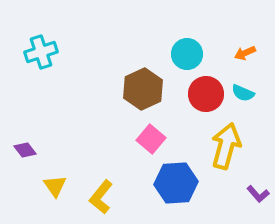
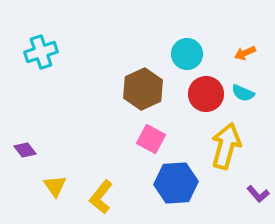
pink square: rotated 12 degrees counterclockwise
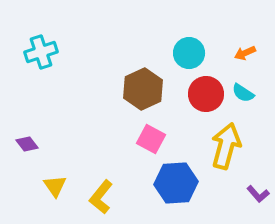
cyan circle: moved 2 px right, 1 px up
cyan semicircle: rotated 10 degrees clockwise
purple diamond: moved 2 px right, 6 px up
